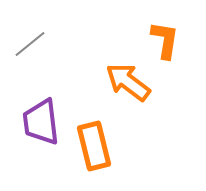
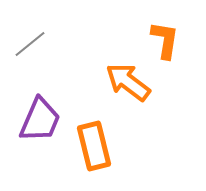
purple trapezoid: moved 1 px left, 2 px up; rotated 150 degrees counterclockwise
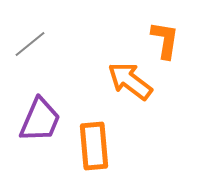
orange arrow: moved 2 px right, 1 px up
orange rectangle: rotated 9 degrees clockwise
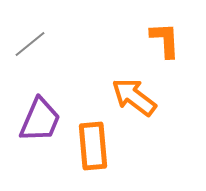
orange L-shape: rotated 12 degrees counterclockwise
orange arrow: moved 4 px right, 16 px down
orange rectangle: moved 1 px left
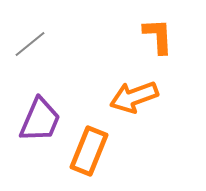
orange L-shape: moved 7 px left, 4 px up
orange arrow: rotated 57 degrees counterclockwise
orange rectangle: moved 4 px left, 5 px down; rotated 27 degrees clockwise
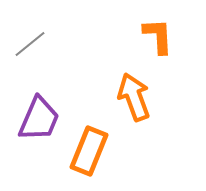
orange arrow: rotated 90 degrees clockwise
purple trapezoid: moved 1 px left, 1 px up
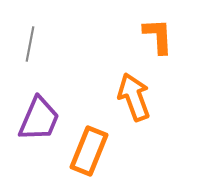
gray line: rotated 40 degrees counterclockwise
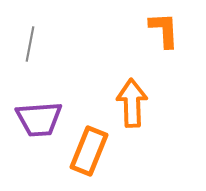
orange L-shape: moved 6 px right, 6 px up
orange arrow: moved 2 px left, 6 px down; rotated 18 degrees clockwise
purple trapezoid: rotated 63 degrees clockwise
